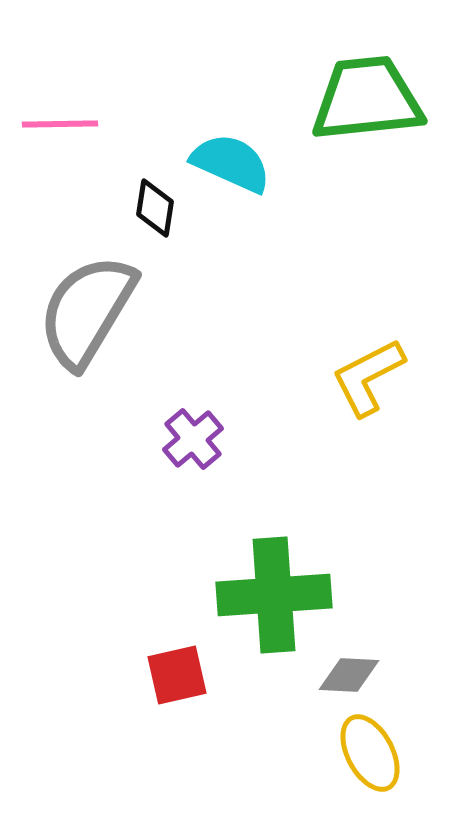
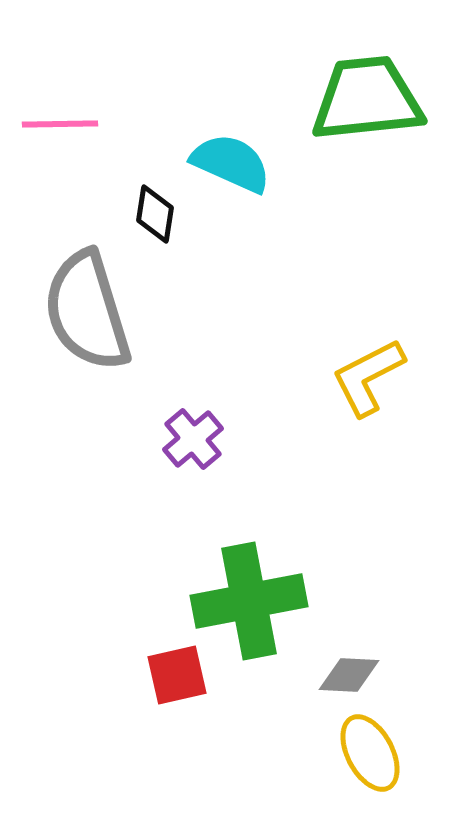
black diamond: moved 6 px down
gray semicircle: rotated 48 degrees counterclockwise
green cross: moved 25 px left, 6 px down; rotated 7 degrees counterclockwise
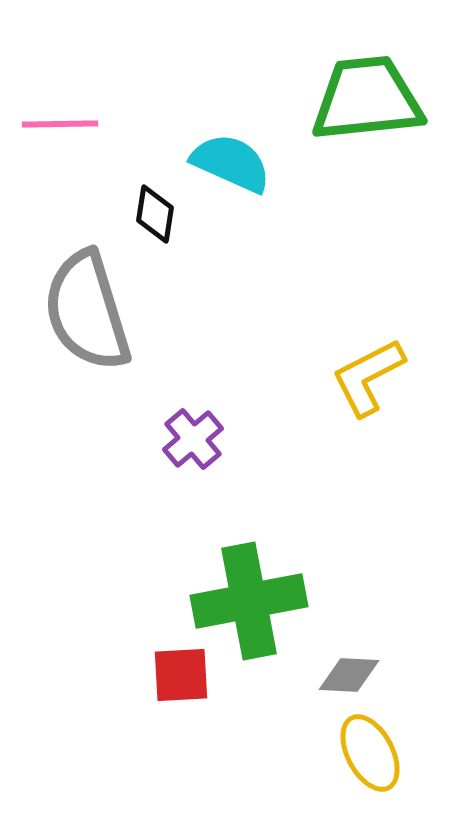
red square: moved 4 px right; rotated 10 degrees clockwise
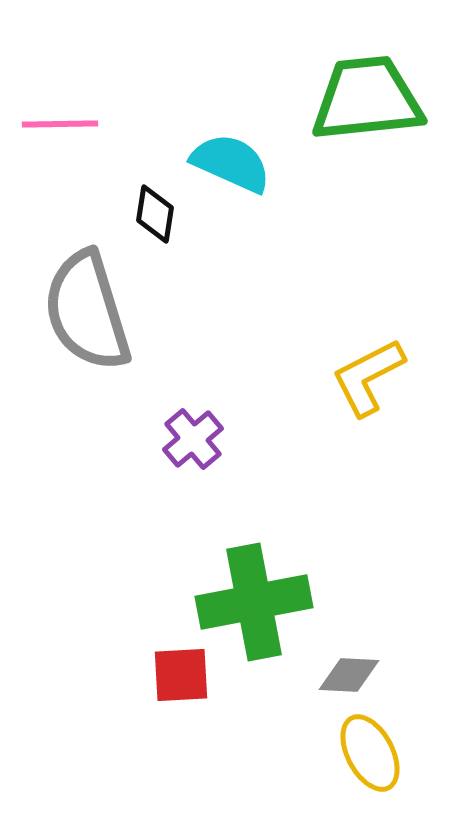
green cross: moved 5 px right, 1 px down
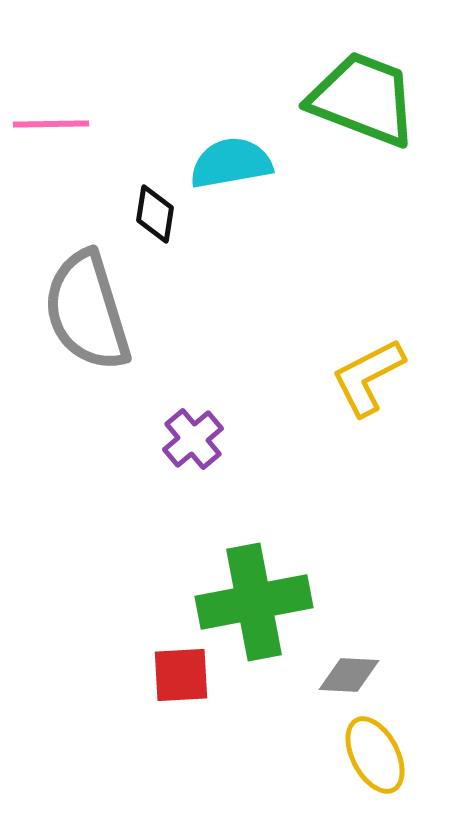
green trapezoid: moved 4 px left; rotated 27 degrees clockwise
pink line: moved 9 px left
cyan semicircle: rotated 34 degrees counterclockwise
yellow ellipse: moved 5 px right, 2 px down
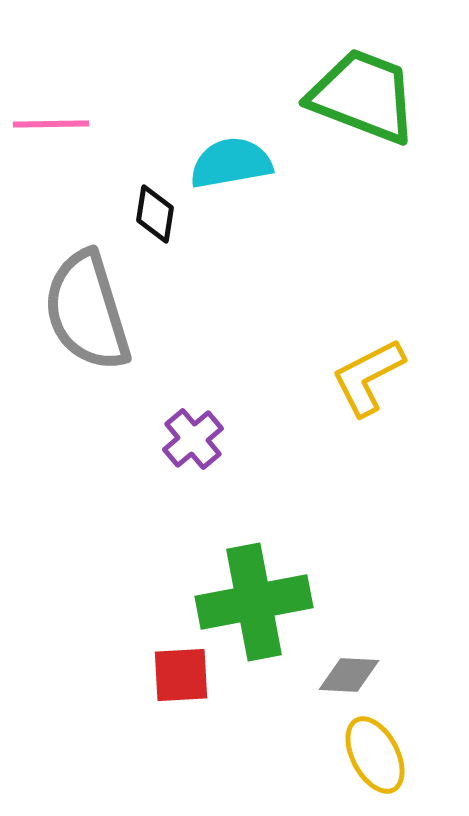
green trapezoid: moved 3 px up
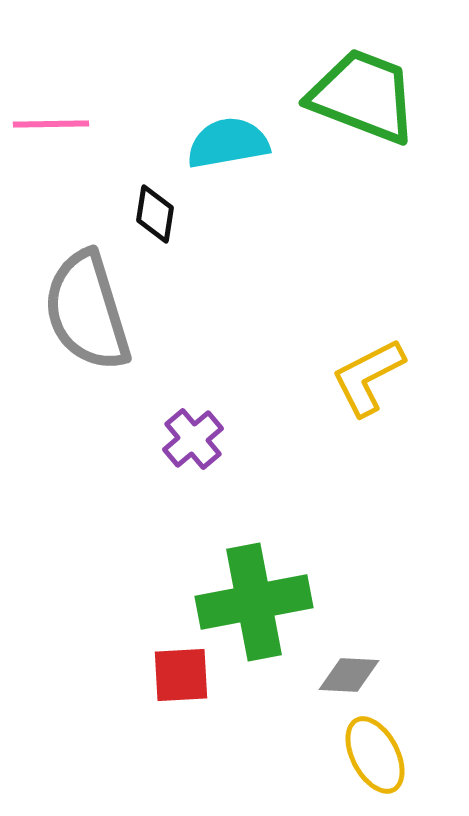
cyan semicircle: moved 3 px left, 20 px up
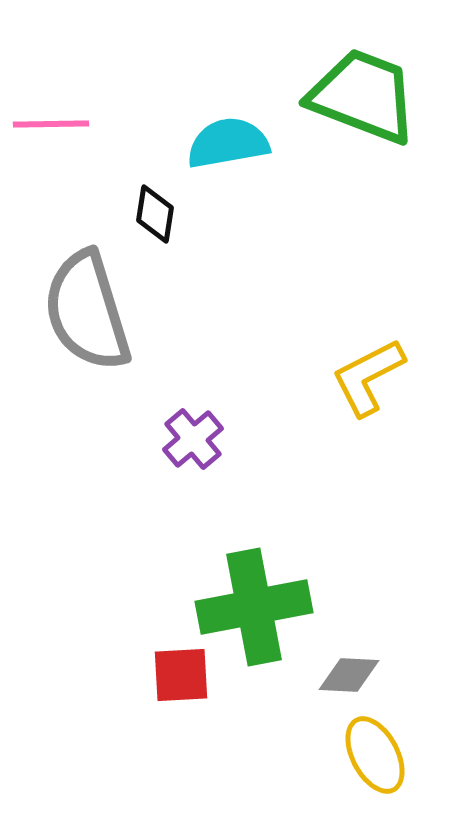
green cross: moved 5 px down
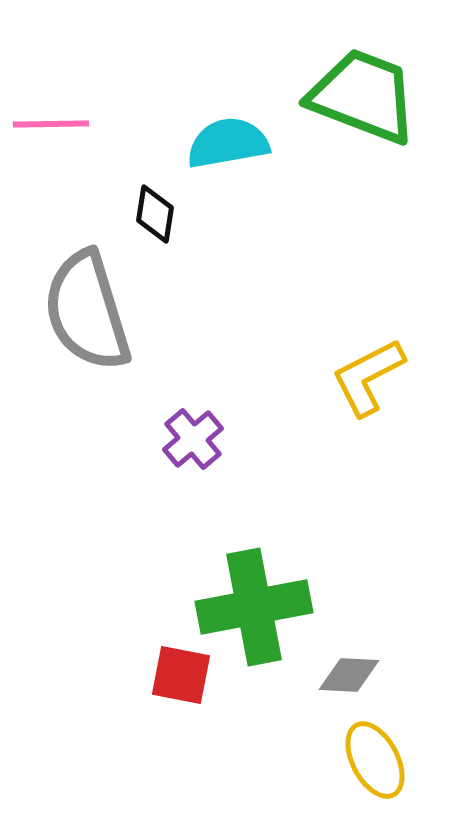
red square: rotated 14 degrees clockwise
yellow ellipse: moved 5 px down
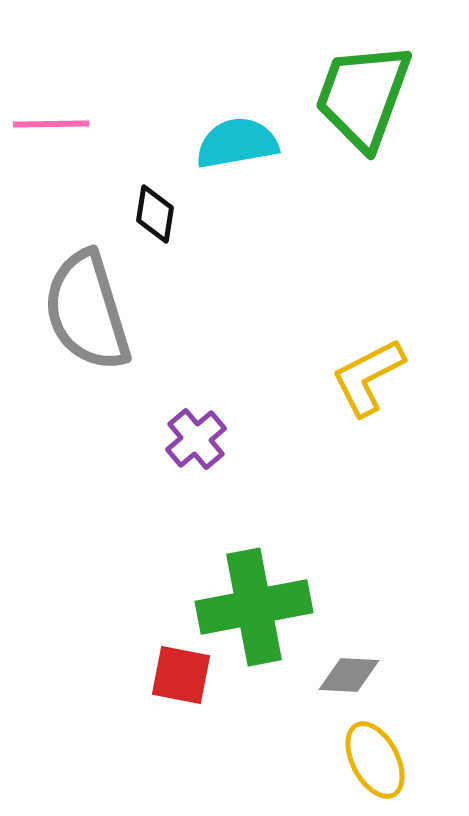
green trapezoid: rotated 91 degrees counterclockwise
cyan semicircle: moved 9 px right
purple cross: moved 3 px right
